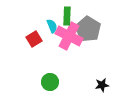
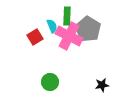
red square: moved 1 px right, 2 px up
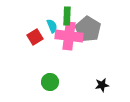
pink cross: rotated 20 degrees counterclockwise
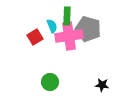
gray pentagon: rotated 15 degrees counterclockwise
pink cross: rotated 16 degrees counterclockwise
black star: rotated 16 degrees clockwise
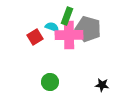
green rectangle: rotated 18 degrees clockwise
cyan semicircle: moved 1 px down; rotated 48 degrees counterclockwise
pink cross: moved 1 px up; rotated 8 degrees clockwise
